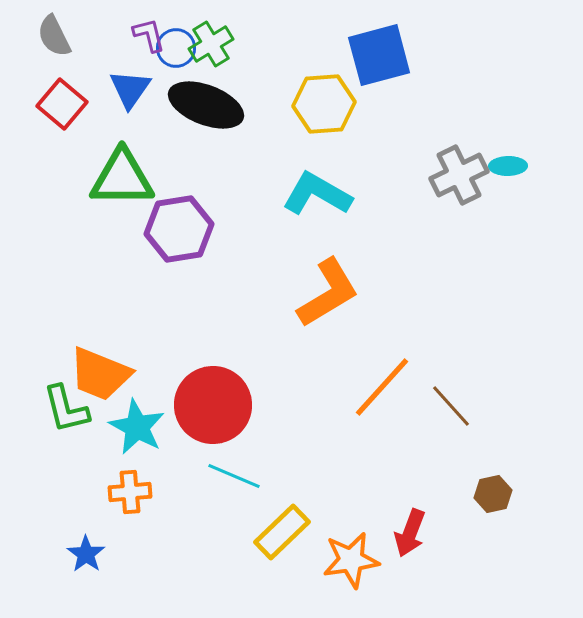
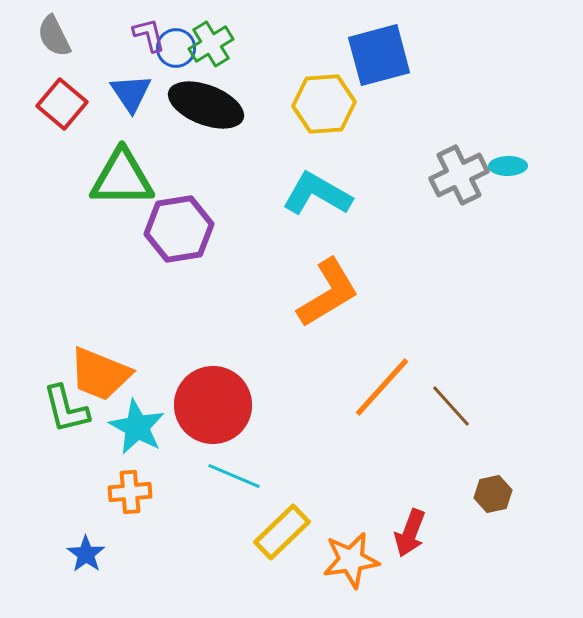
blue triangle: moved 1 px right, 4 px down; rotated 9 degrees counterclockwise
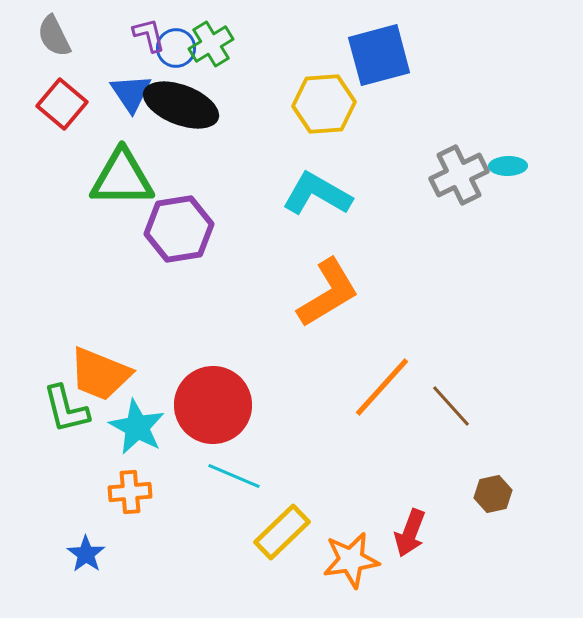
black ellipse: moved 25 px left
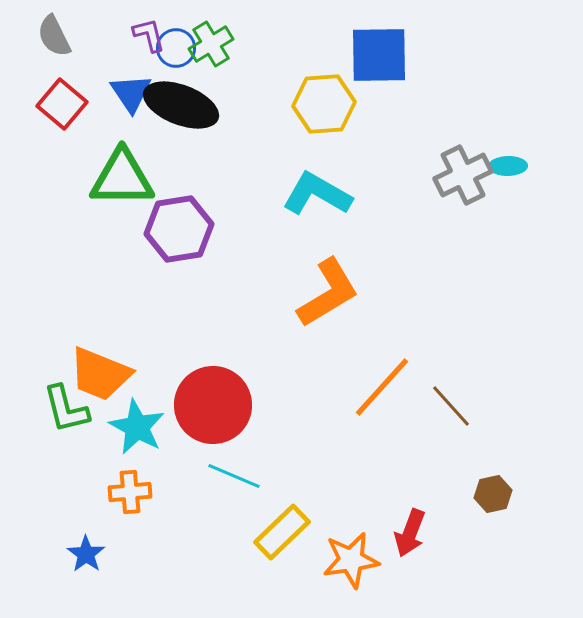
blue square: rotated 14 degrees clockwise
gray cross: moved 4 px right
